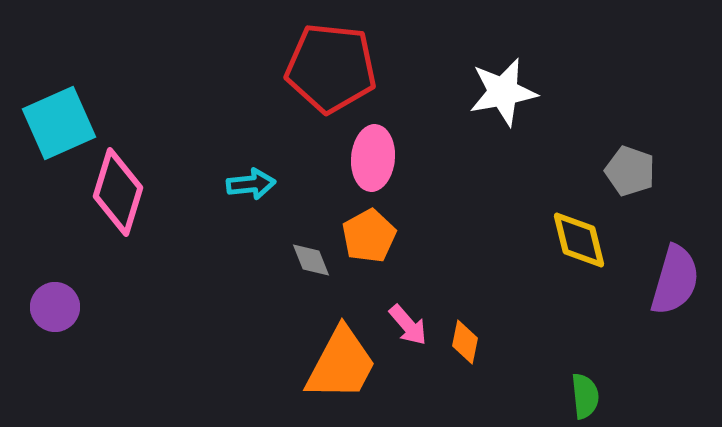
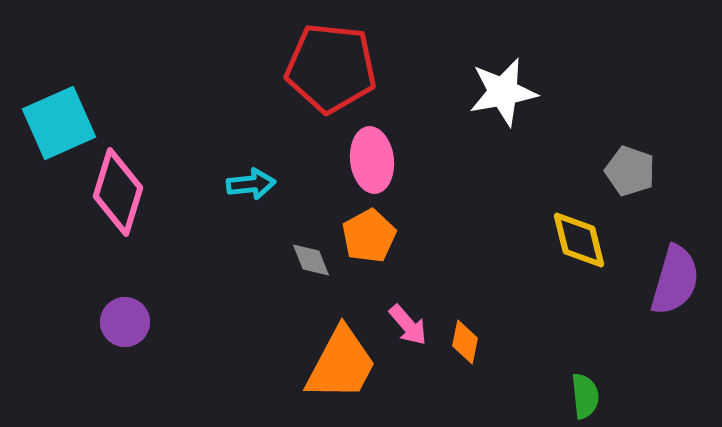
pink ellipse: moved 1 px left, 2 px down; rotated 12 degrees counterclockwise
purple circle: moved 70 px right, 15 px down
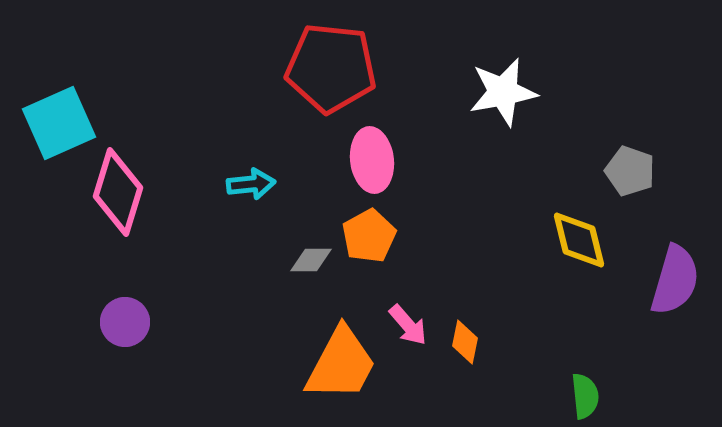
gray diamond: rotated 69 degrees counterclockwise
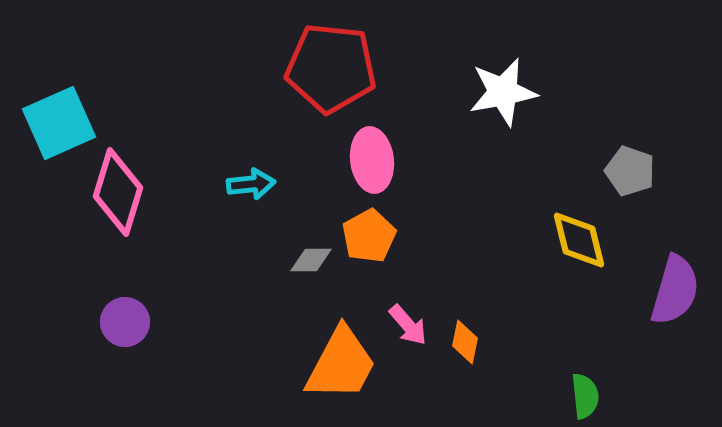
purple semicircle: moved 10 px down
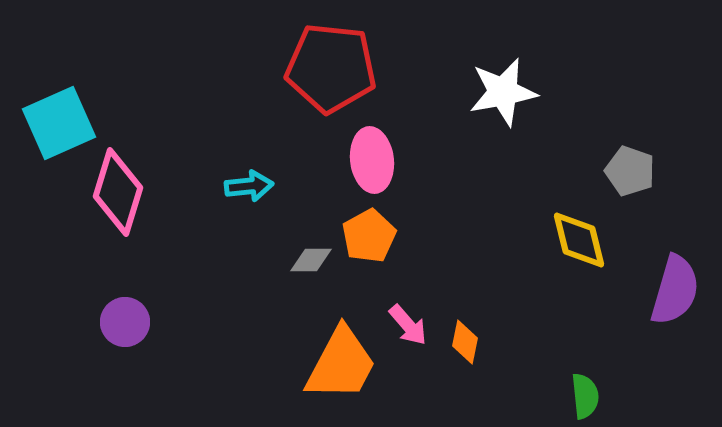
cyan arrow: moved 2 px left, 2 px down
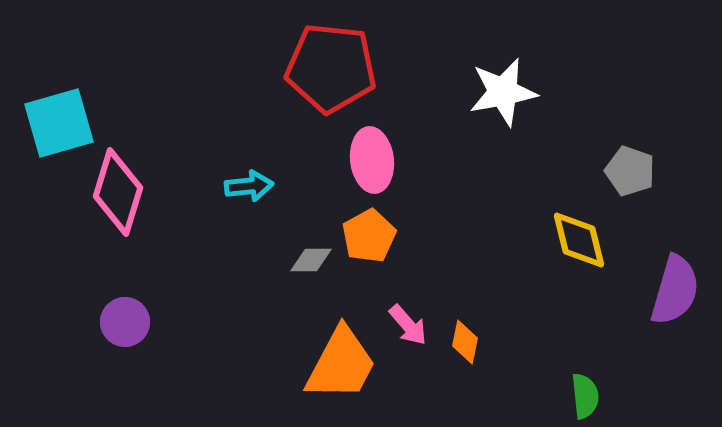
cyan square: rotated 8 degrees clockwise
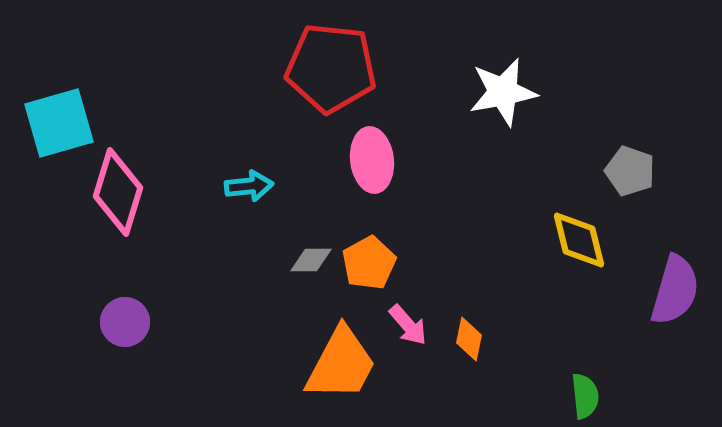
orange pentagon: moved 27 px down
orange diamond: moved 4 px right, 3 px up
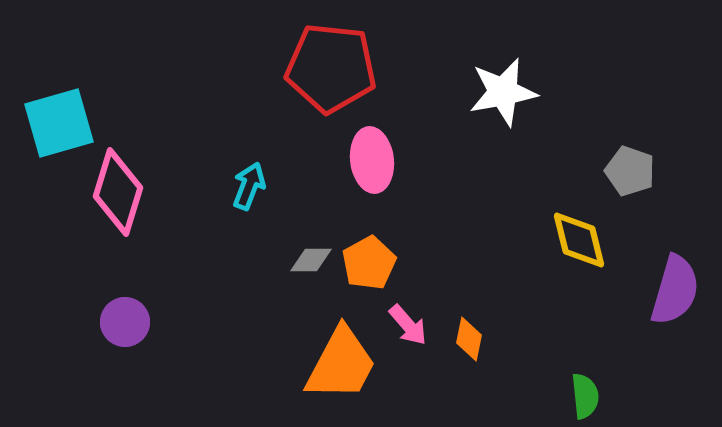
cyan arrow: rotated 63 degrees counterclockwise
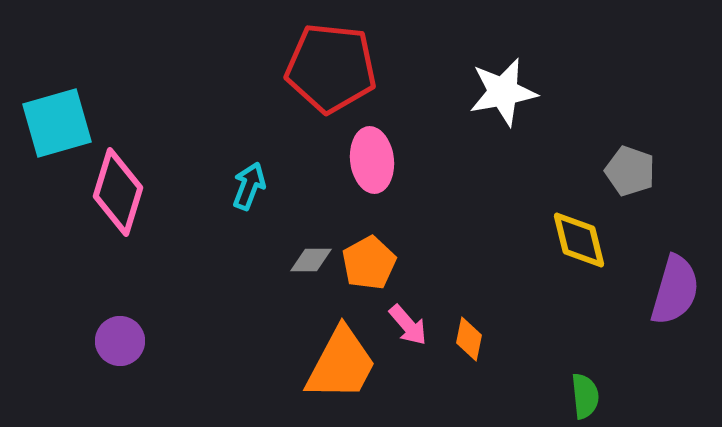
cyan square: moved 2 px left
purple circle: moved 5 px left, 19 px down
